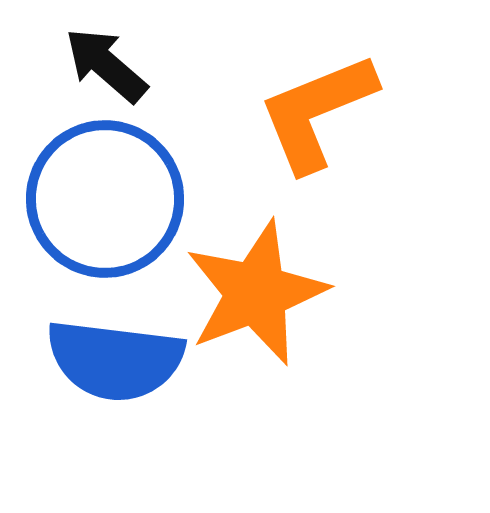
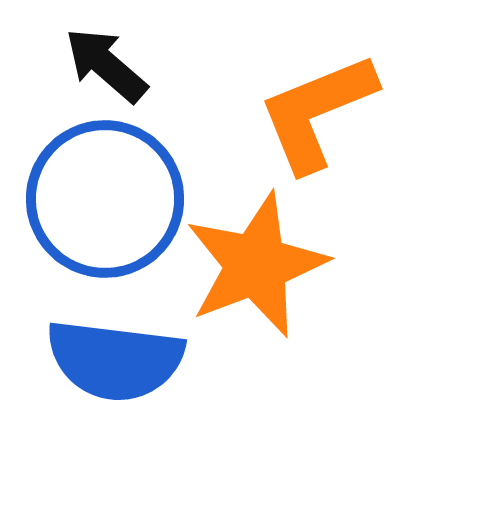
orange star: moved 28 px up
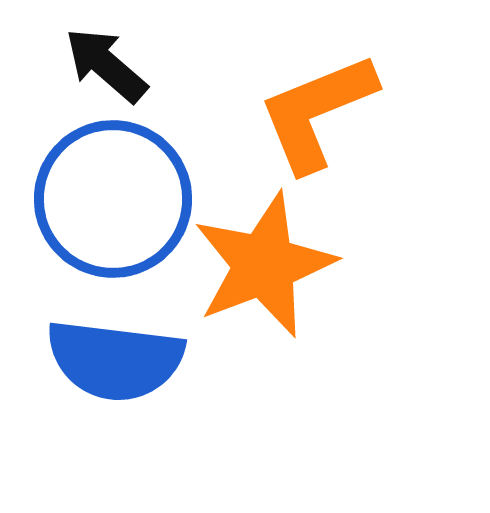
blue circle: moved 8 px right
orange star: moved 8 px right
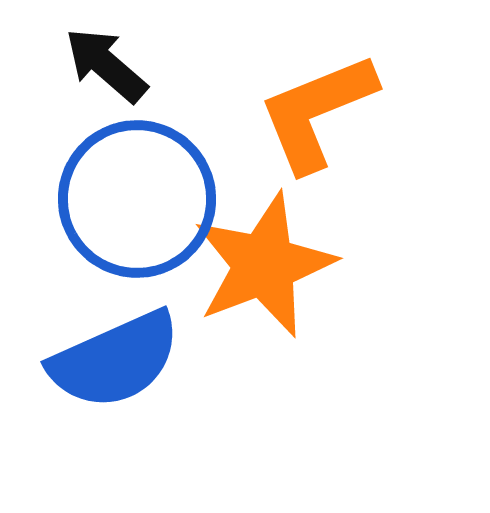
blue circle: moved 24 px right
blue semicircle: rotated 31 degrees counterclockwise
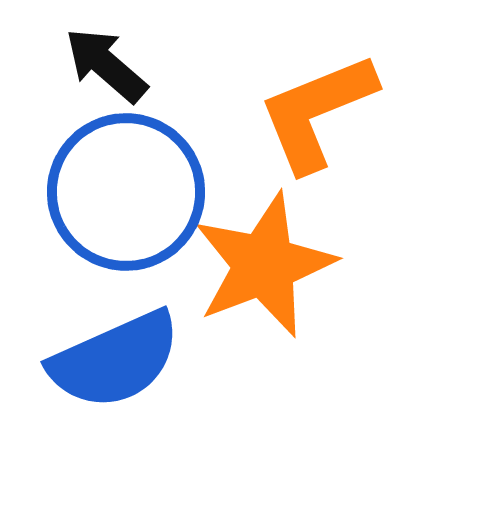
blue circle: moved 11 px left, 7 px up
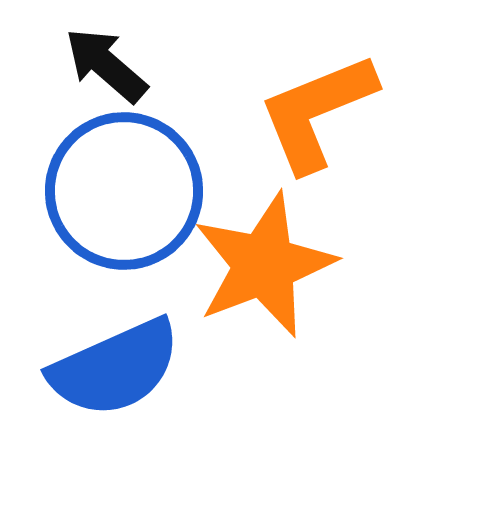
blue circle: moved 2 px left, 1 px up
blue semicircle: moved 8 px down
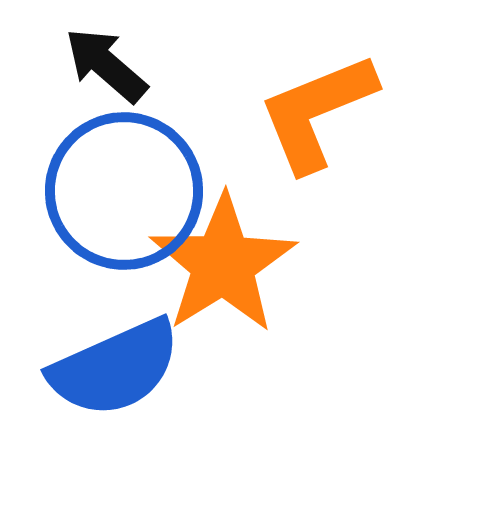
orange star: moved 41 px left, 1 px up; rotated 11 degrees counterclockwise
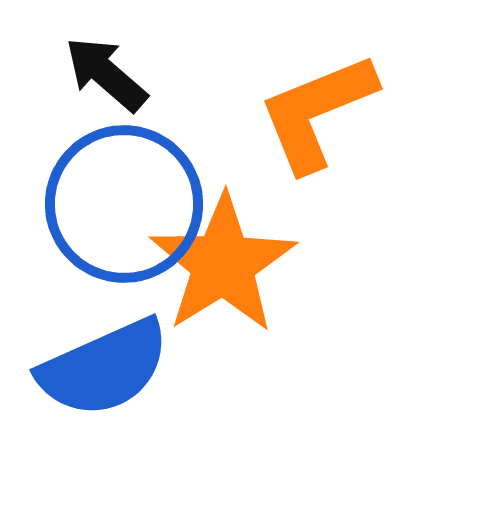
black arrow: moved 9 px down
blue circle: moved 13 px down
blue semicircle: moved 11 px left
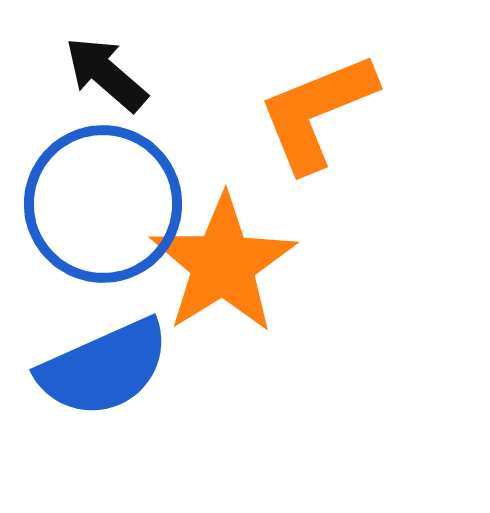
blue circle: moved 21 px left
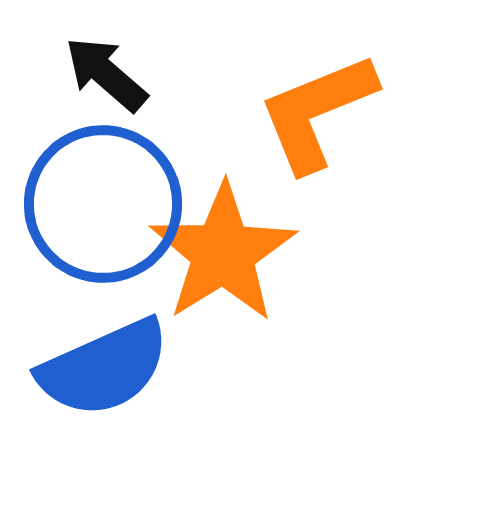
orange star: moved 11 px up
